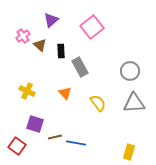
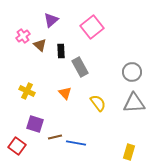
gray circle: moved 2 px right, 1 px down
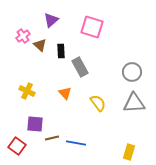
pink square: rotated 35 degrees counterclockwise
purple square: rotated 12 degrees counterclockwise
brown line: moved 3 px left, 1 px down
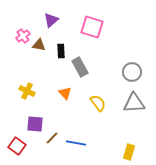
brown triangle: moved 1 px left; rotated 32 degrees counterclockwise
brown line: rotated 32 degrees counterclockwise
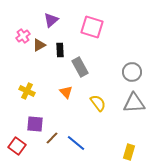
brown triangle: rotated 40 degrees counterclockwise
black rectangle: moved 1 px left, 1 px up
orange triangle: moved 1 px right, 1 px up
blue line: rotated 30 degrees clockwise
